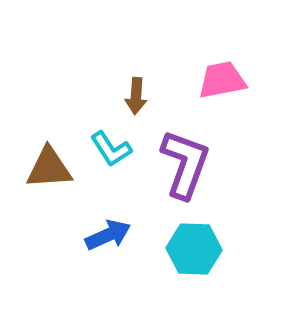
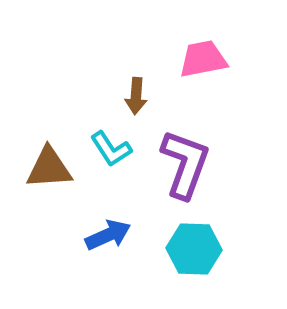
pink trapezoid: moved 19 px left, 21 px up
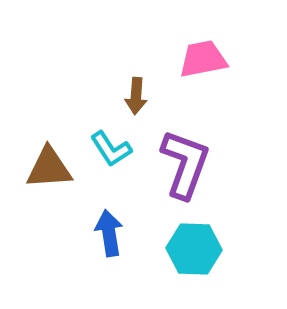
blue arrow: moved 1 px right, 2 px up; rotated 75 degrees counterclockwise
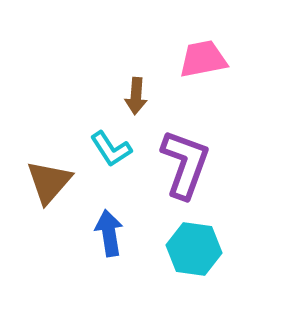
brown triangle: moved 14 px down; rotated 45 degrees counterclockwise
cyan hexagon: rotated 6 degrees clockwise
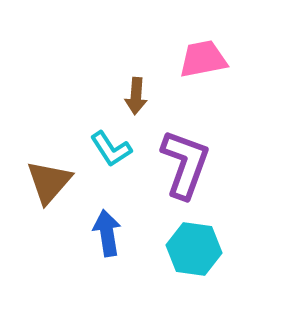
blue arrow: moved 2 px left
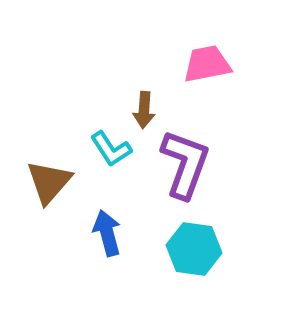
pink trapezoid: moved 4 px right, 5 px down
brown arrow: moved 8 px right, 14 px down
blue arrow: rotated 6 degrees counterclockwise
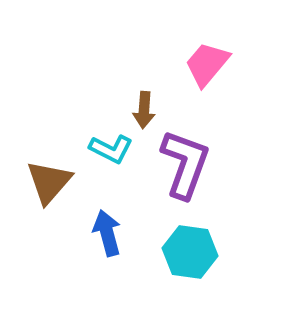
pink trapezoid: rotated 39 degrees counterclockwise
cyan L-shape: rotated 30 degrees counterclockwise
cyan hexagon: moved 4 px left, 3 px down
